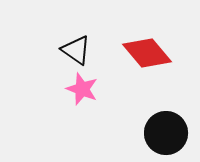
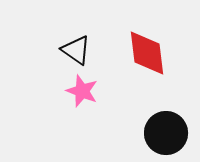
red diamond: rotated 33 degrees clockwise
pink star: moved 2 px down
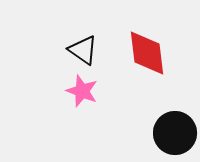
black triangle: moved 7 px right
black circle: moved 9 px right
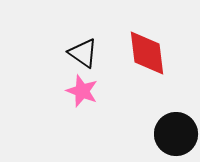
black triangle: moved 3 px down
black circle: moved 1 px right, 1 px down
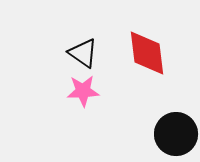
pink star: moved 1 px right; rotated 24 degrees counterclockwise
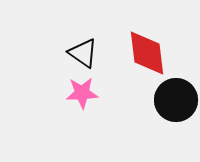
pink star: moved 1 px left, 2 px down
black circle: moved 34 px up
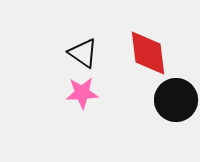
red diamond: moved 1 px right
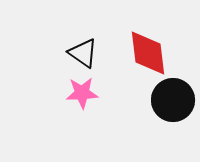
black circle: moved 3 px left
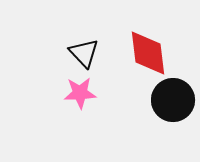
black triangle: moved 1 px right; rotated 12 degrees clockwise
pink star: moved 2 px left
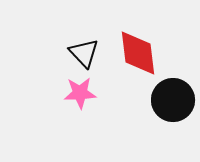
red diamond: moved 10 px left
